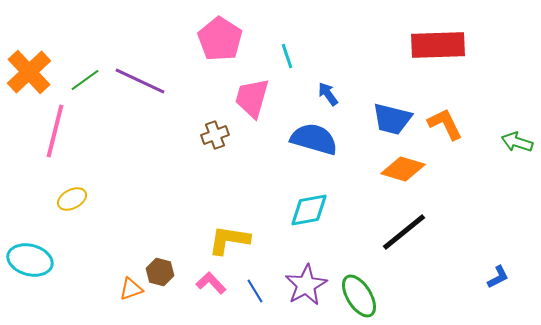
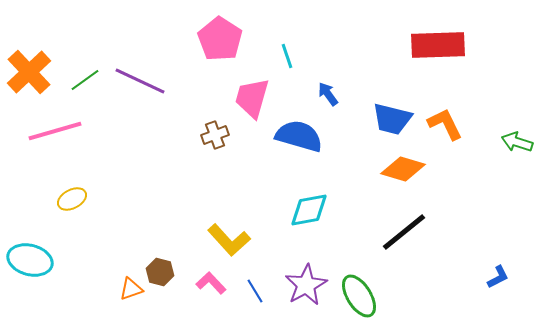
pink line: rotated 60 degrees clockwise
blue semicircle: moved 15 px left, 3 px up
yellow L-shape: rotated 141 degrees counterclockwise
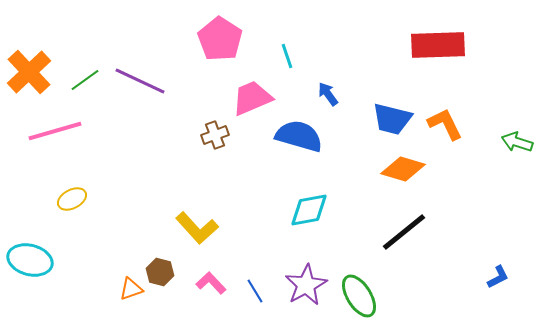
pink trapezoid: rotated 51 degrees clockwise
yellow L-shape: moved 32 px left, 12 px up
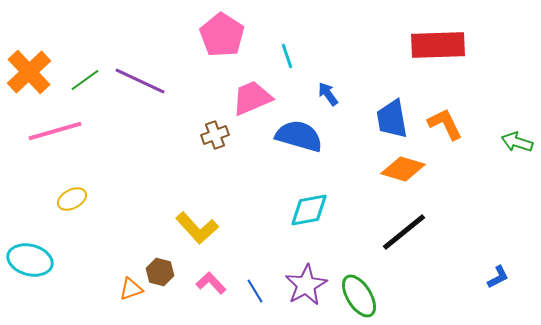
pink pentagon: moved 2 px right, 4 px up
blue trapezoid: rotated 66 degrees clockwise
